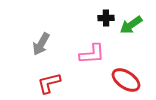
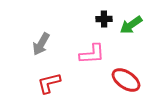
black cross: moved 2 px left, 1 px down
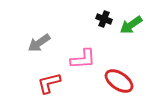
black cross: rotated 21 degrees clockwise
gray arrow: moved 2 px left, 1 px up; rotated 25 degrees clockwise
pink L-shape: moved 9 px left, 5 px down
red ellipse: moved 7 px left, 1 px down
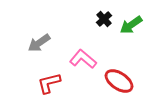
black cross: rotated 28 degrees clockwise
pink L-shape: rotated 136 degrees counterclockwise
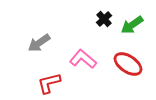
green arrow: moved 1 px right
red ellipse: moved 9 px right, 17 px up
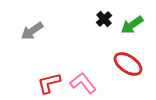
gray arrow: moved 7 px left, 12 px up
pink L-shape: moved 24 px down; rotated 12 degrees clockwise
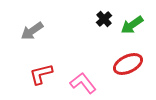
red ellipse: rotated 60 degrees counterclockwise
red L-shape: moved 8 px left, 9 px up
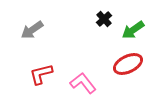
green arrow: moved 1 px right, 5 px down
gray arrow: moved 1 px up
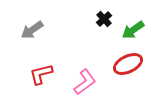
pink L-shape: moved 2 px right, 1 px up; rotated 92 degrees clockwise
